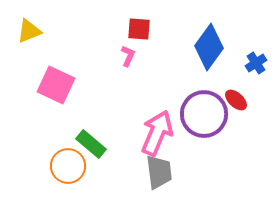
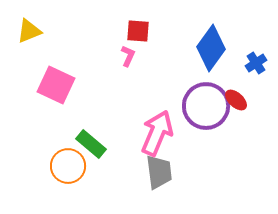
red square: moved 1 px left, 2 px down
blue diamond: moved 2 px right, 1 px down
purple circle: moved 2 px right, 8 px up
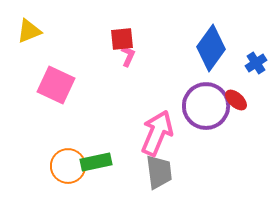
red square: moved 16 px left, 8 px down; rotated 10 degrees counterclockwise
green rectangle: moved 5 px right, 18 px down; rotated 52 degrees counterclockwise
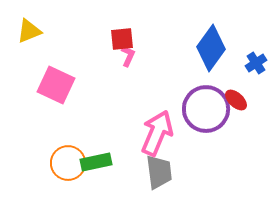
purple circle: moved 3 px down
orange circle: moved 3 px up
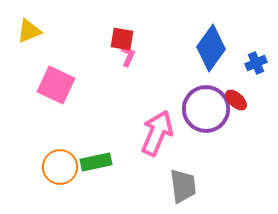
red square: rotated 15 degrees clockwise
blue cross: rotated 10 degrees clockwise
orange circle: moved 8 px left, 4 px down
gray trapezoid: moved 24 px right, 14 px down
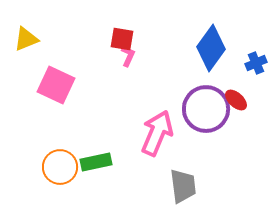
yellow triangle: moved 3 px left, 8 px down
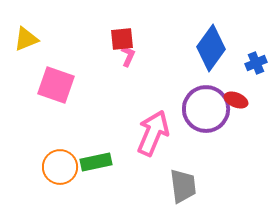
red square: rotated 15 degrees counterclockwise
pink square: rotated 6 degrees counterclockwise
red ellipse: rotated 20 degrees counterclockwise
pink arrow: moved 4 px left
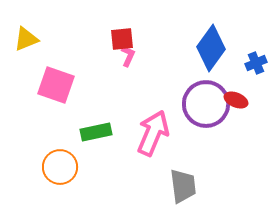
purple circle: moved 5 px up
green rectangle: moved 30 px up
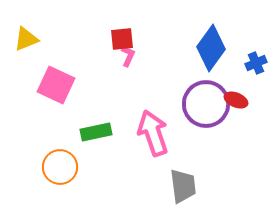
pink square: rotated 6 degrees clockwise
pink arrow: rotated 42 degrees counterclockwise
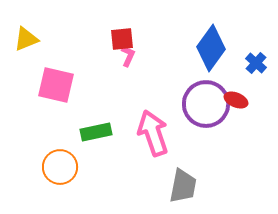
blue cross: rotated 25 degrees counterclockwise
pink square: rotated 12 degrees counterclockwise
gray trapezoid: rotated 18 degrees clockwise
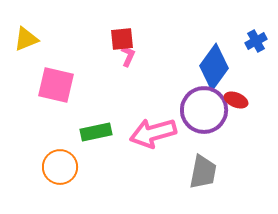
blue diamond: moved 3 px right, 19 px down
blue cross: moved 22 px up; rotated 20 degrees clockwise
purple circle: moved 2 px left, 6 px down
pink arrow: rotated 87 degrees counterclockwise
gray trapezoid: moved 20 px right, 14 px up
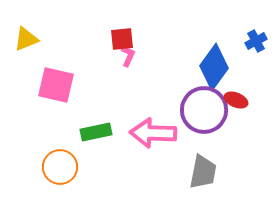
pink arrow: rotated 18 degrees clockwise
